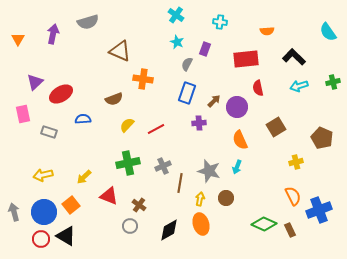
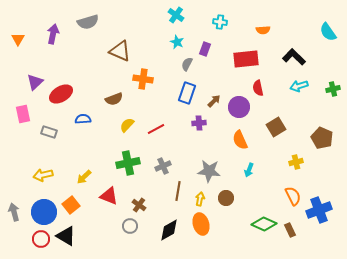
orange semicircle at (267, 31): moved 4 px left, 1 px up
green cross at (333, 82): moved 7 px down
purple circle at (237, 107): moved 2 px right
cyan arrow at (237, 167): moved 12 px right, 3 px down
gray star at (209, 171): rotated 10 degrees counterclockwise
brown line at (180, 183): moved 2 px left, 8 px down
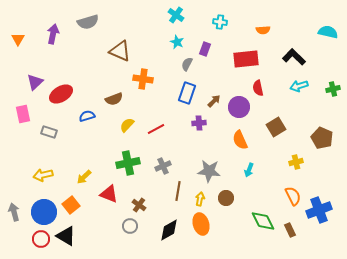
cyan semicircle at (328, 32): rotated 138 degrees clockwise
blue semicircle at (83, 119): moved 4 px right, 3 px up; rotated 14 degrees counterclockwise
red triangle at (109, 196): moved 2 px up
green diamond at (264, 224): moved 1 px left, 3 px up; rotated 40 degrees clockwise
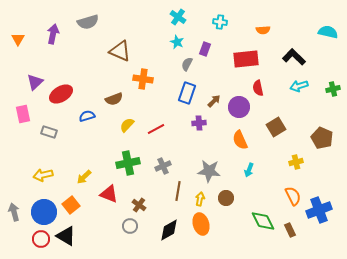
cyan cross at (176, 15): moved 2 px right, 2 px down
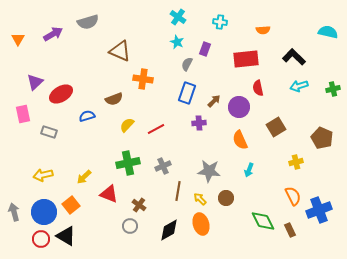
purple arrow at (53, 34): rotated 48 degrees clockwise
yellow arrow at (200, 199): rotated 56 degrees counterclockwise
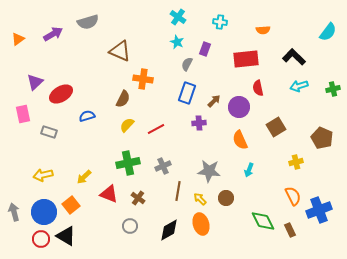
cyan semicircle at (328, 32): rotated 114 degrees clockwise
orange triangle at (18, 39): rotated 24 degrees clockwise
brown semicircle at (114, 99): moved 9 px right; rotated 42 degrees counterclockwise
brown cross at (139, 205): moved 1 px left, 7 px up
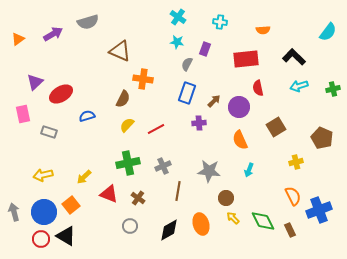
cyan star at (177, 42): rotated 16 degrees counterclockwise
yellow arrow at (200, 199): moved 33 px right, 19 px down
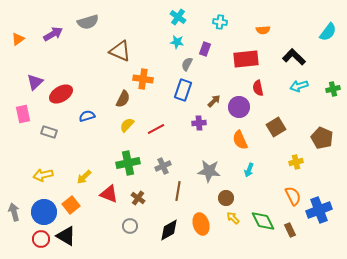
blue rectangle at (187, 93): moved 4 px left, 3 px up
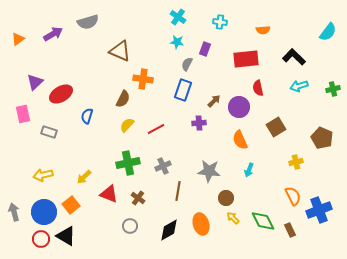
blue semicircle at (87, 116): rotated 56 degrees counterclockwise
